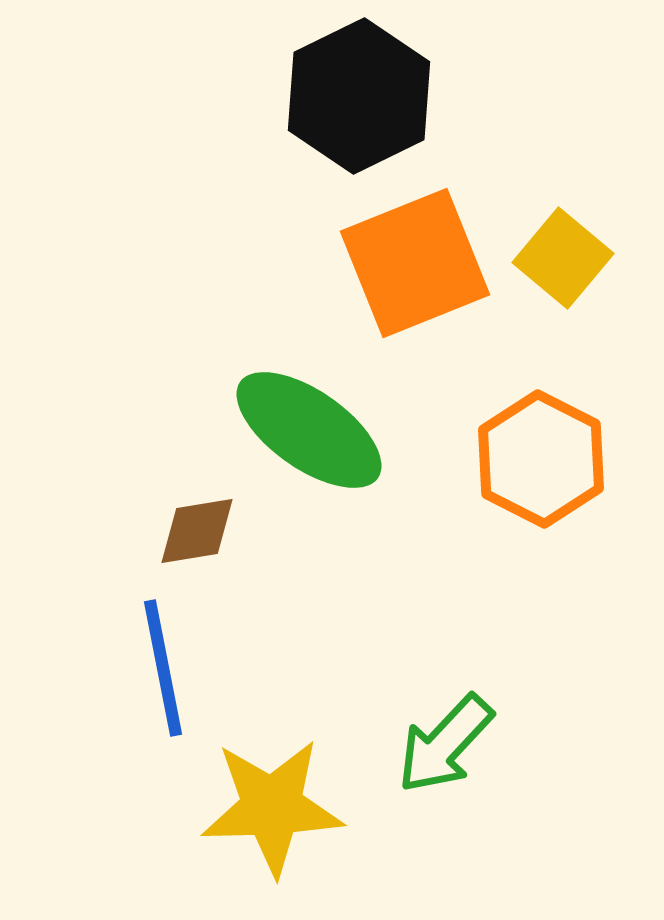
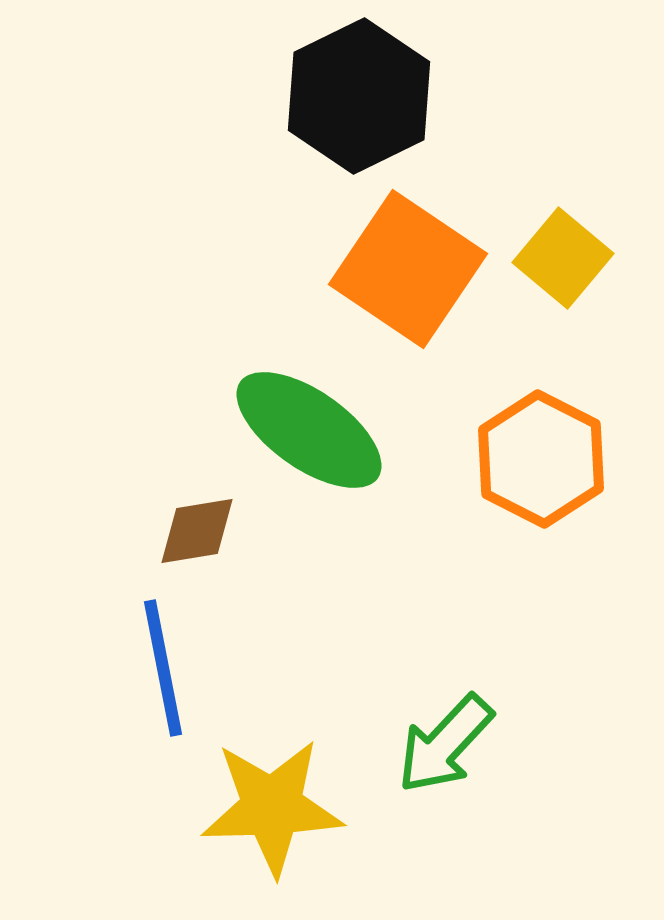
orange square: moved 7 px left, 6 px down; rotated 34 degrees counterclockwise
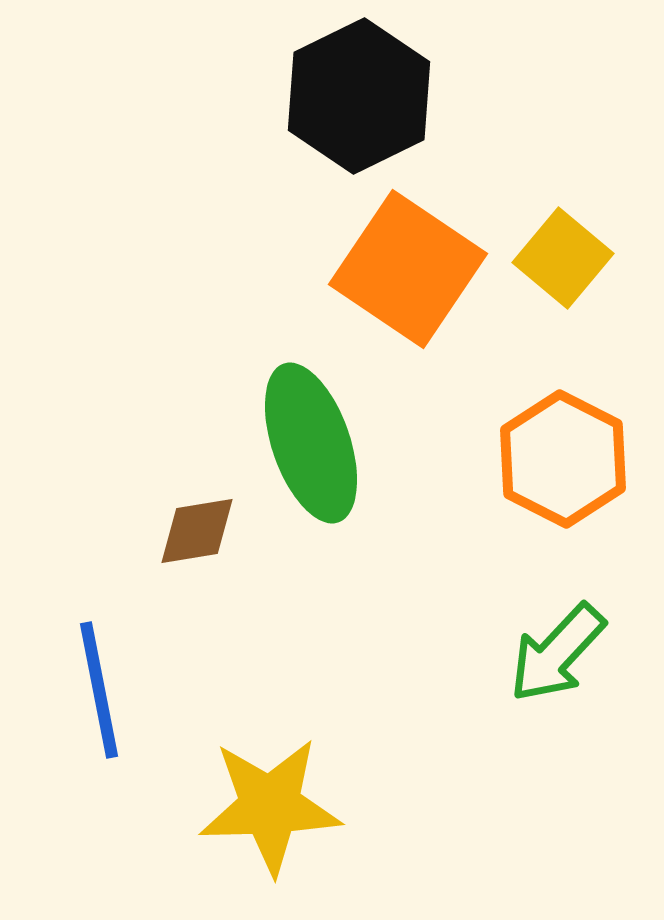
green ellipse: moved 2 px right, 13 px down; rotated 36 degrees clockwise
orange hexagon: moved 22 px right
blue line: moved 64 px left, 22 px down
green arrow: moved 112 px right, 91 px up
yellow star: moved 2 px left, 1 px up
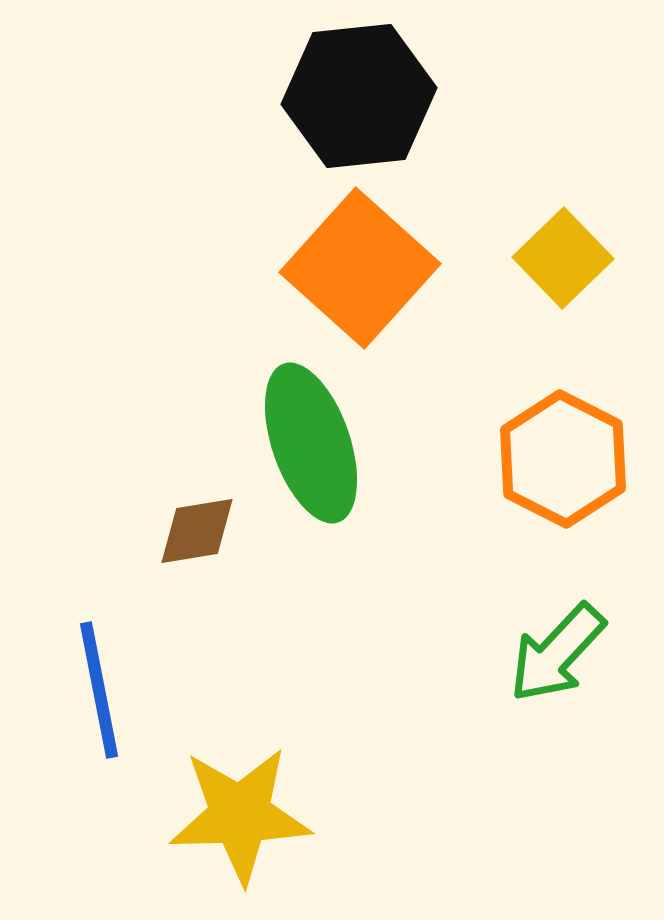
black hexagon: rotated 20 degrees clockwise
yellow square: rotated 6 degrees clockwise
orange square: moved 48 px left, 1 px up; rotated 8 degrees clockwise
yellow star: moved 30 px left, 9 px down
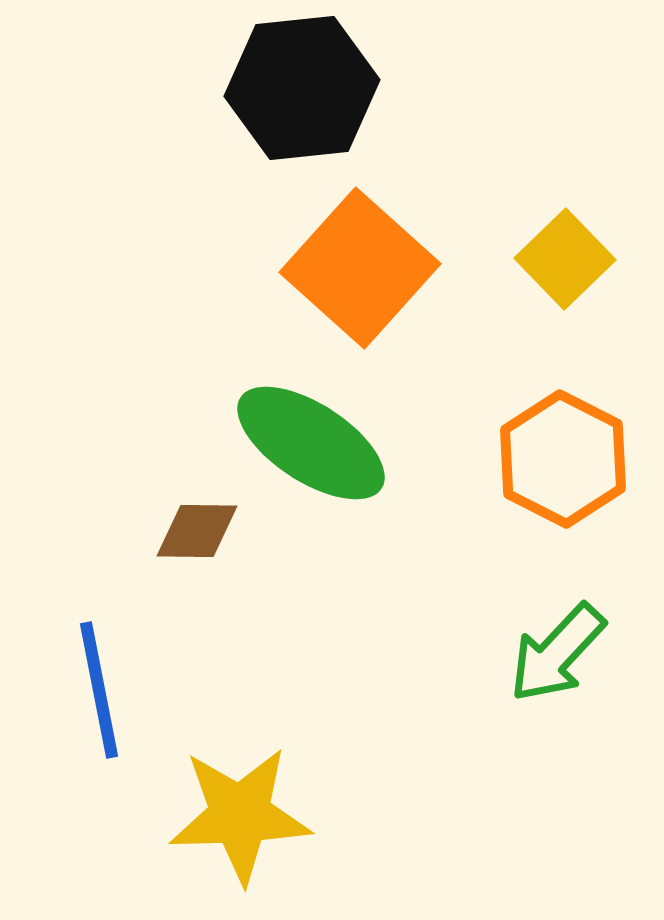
black hexagon: moved 57 px left, 8 px up
yellow square: moved 2 px right, 1 px down
green ellipse: rotated 38 degrees counterclockwise
brown diamond: rotated 10 degrees clockwise
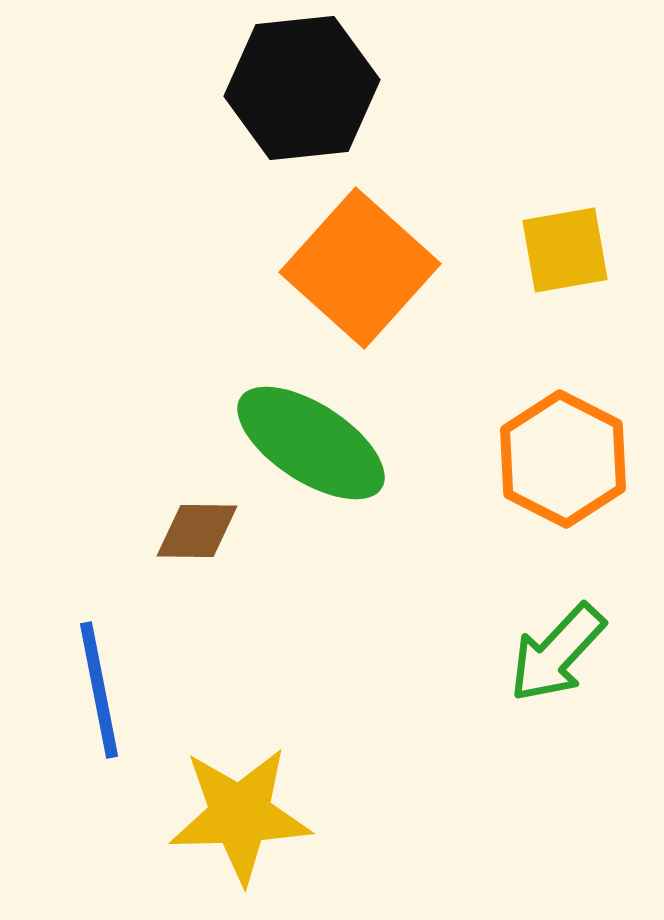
yellow square: moved 9 px up; rotated 34 degrees clockwise
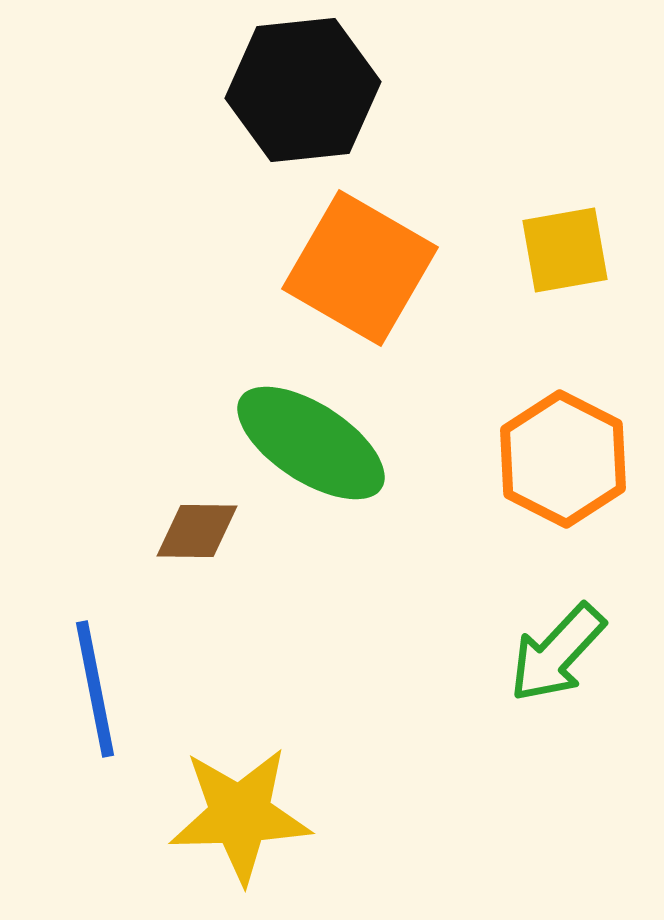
black hexagon: moved 1 px right, 2 px down
orange square: rotated 12 degrees counterclockwise
blue line: moved 4 px left, 1 px up
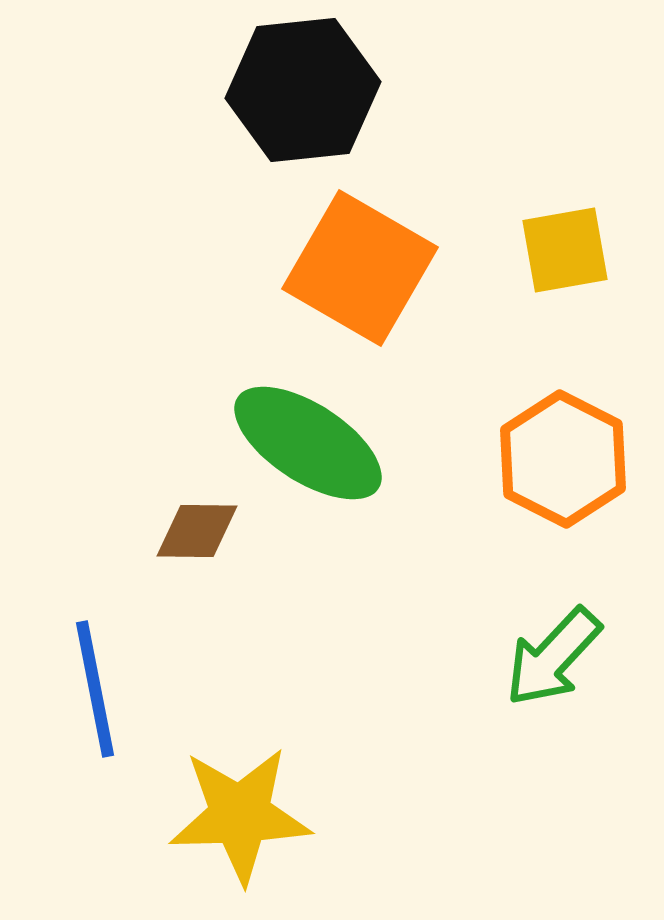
green ellipse: moved 3 px left
green arrow: moved 4 px left, 4 px down
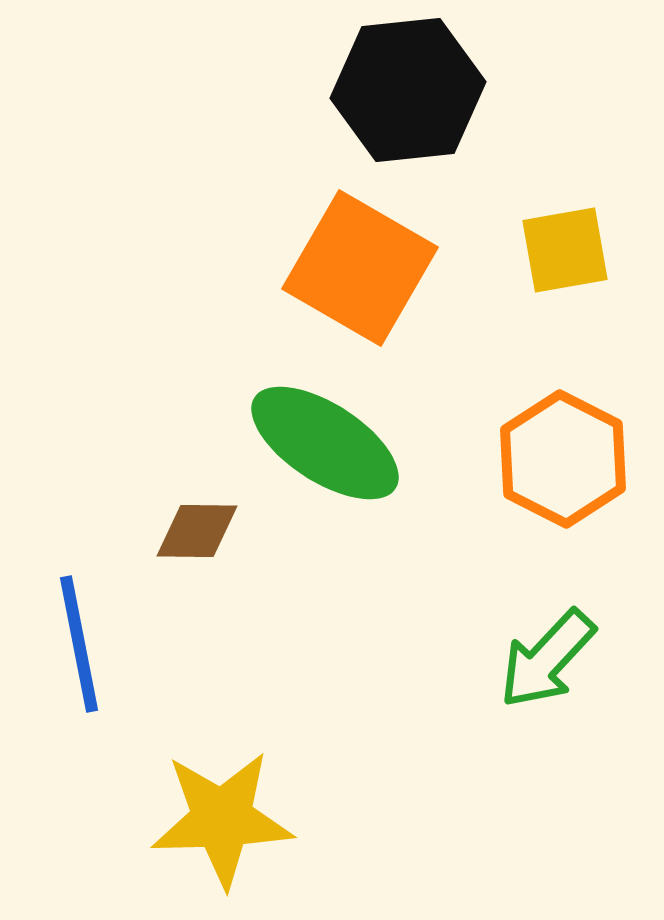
black hexagon: moved 105 px right
green ellipse: moved 17 px right
green arrow: moved 6 px left, 2 px down
blue line: moved 16 px left, 45 px up
yellow star: moved 18 px left, 4 px down
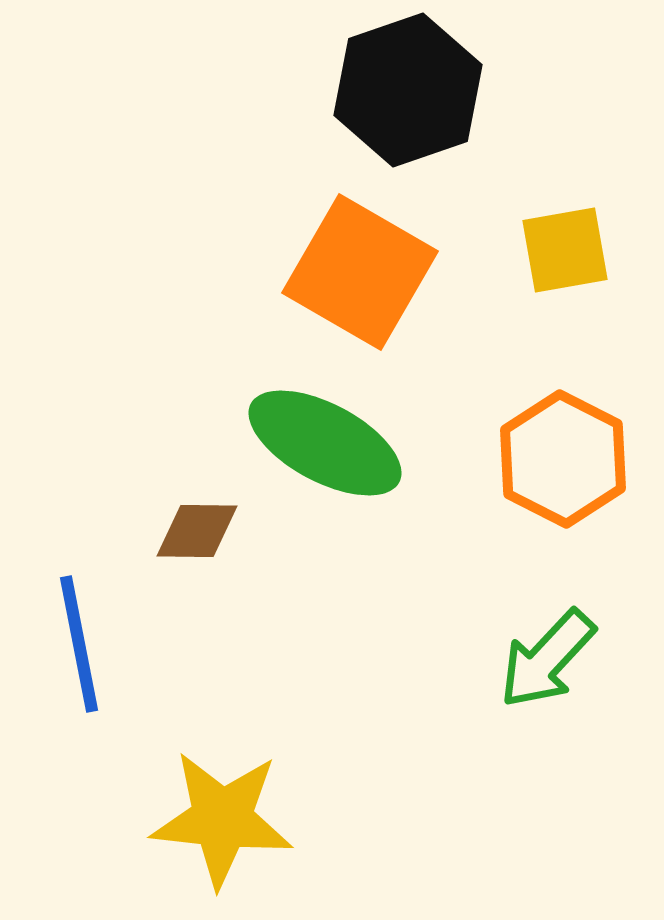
black hexagon: rotated 13 degrees counterclockwise
orange square: moved 4 px down
green ellipse: rotated 5 degrees counterclockwise
yellow star: rotated 8 degrees clockwise
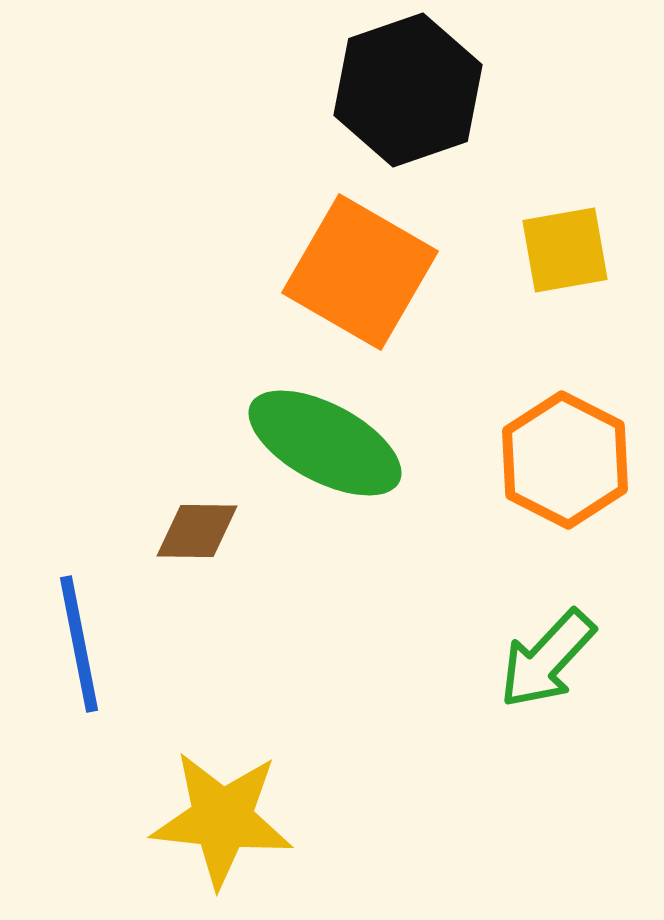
orange hexagon: moved 2 px right, 1 px down
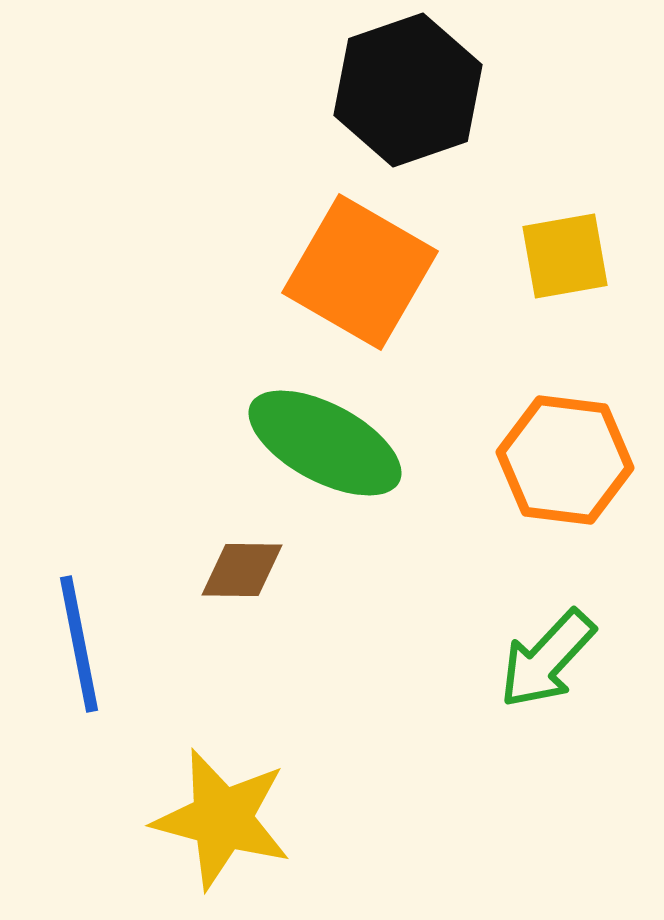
yellow square: moved 6 px down
orange hexagon: rotated 20 degrees counterclockwise
brown diamond: moved 45 px right, 39 px down
yellow star: rotated 9 degrees clockwise
